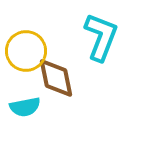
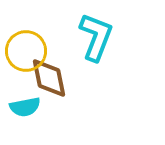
cyan L-shape: moved 5 px left
brown diamond: moved 7 px left
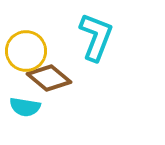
brown diamond: rotated 39 degrees counterclockwise
cyan semicircle: rotated 20 degrees clockwise
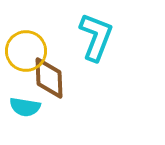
brown diamond: rotated 48 degrees clockwise
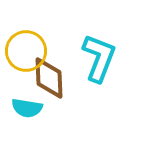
cyan L-shape: moved 3 px right, 21 px down
cyan semicircle: moved 2 px right, 1 px down
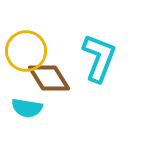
brown diamond: rotated 30 degrees counterclockwise
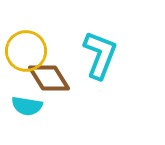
cyan L-shape: moved 1 px right, 3 px up
cyan semicircle: moved 2 px up
